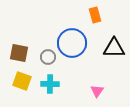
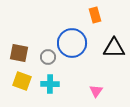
pink triangle: moved 1 px left
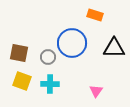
orange rectangle: rotated 56 degrees counterclockwise
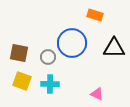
pink triangle: moved 1 px right, 3 px down; rotated 40 degrees counterclockwise
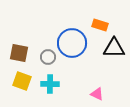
orange rectangle: moved 5 px right, 10 px down
